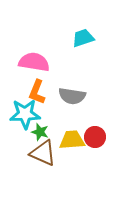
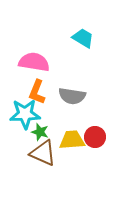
cyan trapezoid: rotated 50 degrees clockwise
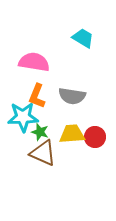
orange L-shape: moved 4 px down
cyan star: moved 2 px left, 3 px down
yellow trapezoid: moved 6 px up
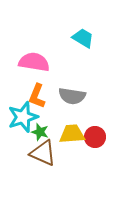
cyan star: rotated 16 degrees counterclockwise
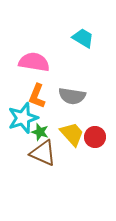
cyan star: moved 1 px down
yellow trapezoid: rotated 52 degrees clockwise
